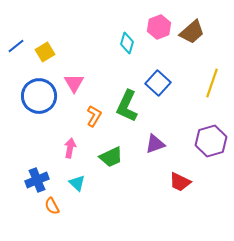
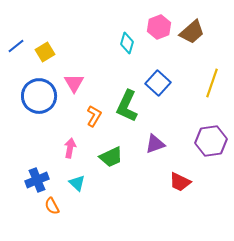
purple hexagon: rotated 8 degrees clockwise
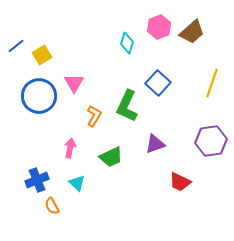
yellow square: moved 3 px left, 3 px down
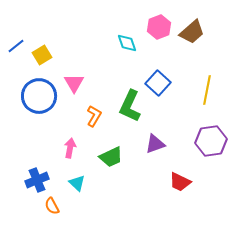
cyan diamond: rotated 35 degrees counterclockwise
yellow line: moved 5 px left, 7 px down; rotated 8 degrees counterclockwise
green L-shape: moved 3 px right
